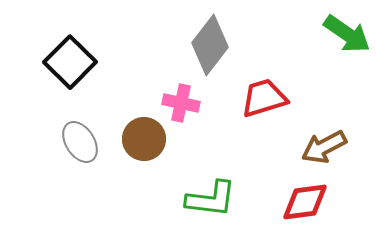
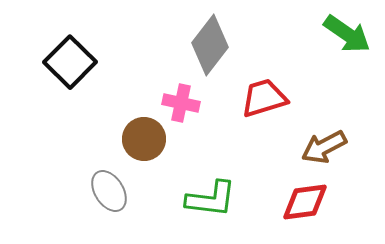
gray ellipse: moved 29 px right, 49 px down
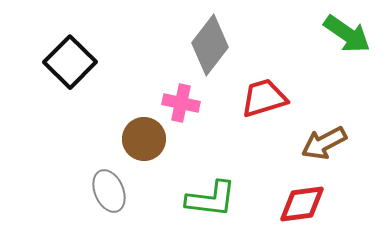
brown arrow: moved 4 px up
gray ellipse: rotated 9 degrees clockwise
red diamond: moved 3 px left, 2 px down
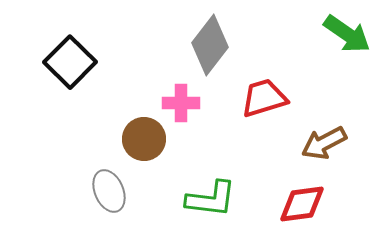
pink cross: rotated 12 degrees counterclockwise
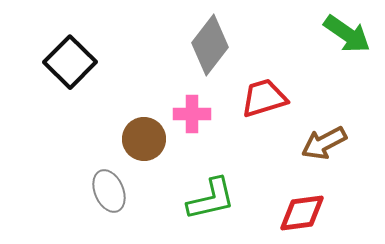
pink cross: moved 11 px right, 11 px down
green L-shape: rotated 20 degrees counterclockwise
red diamond: moved 9 px down
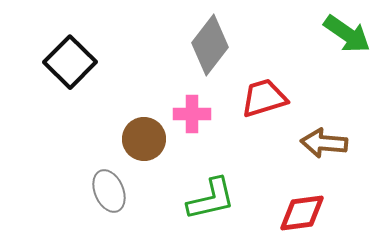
brown arrow: rotated 33 degrees clockwise
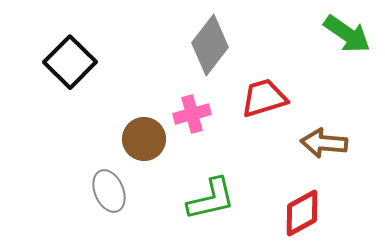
pink cross: rotated 15 degrees counterclockwise
red diamond: rotated 21 degrees counterclockwise
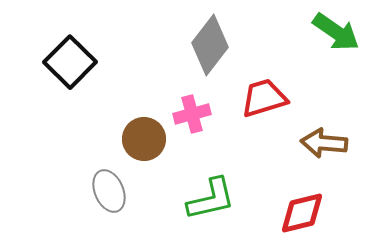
green arrow: moved 11 px left, 2 px up
red diamond: rotated 15 degrees clockwise
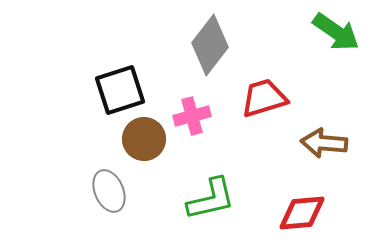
black square: moved 50 px right, 28 px down; rotated 27 degrees clockwise
pink cross: moved 2 px down
red diamond: rotated 9 degrees clockwise
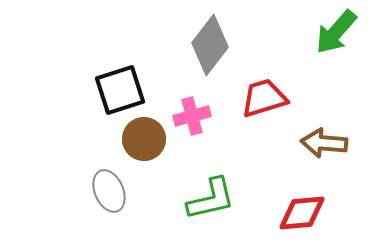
green arrow: rotated 96 degrees clockwise
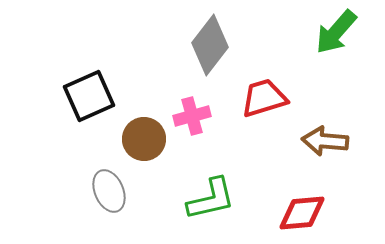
black square: moved 31 px left, 6 px down; rotated 6 degrees counterclockwise
brown arrow: moved 1 px right, 2 px up
